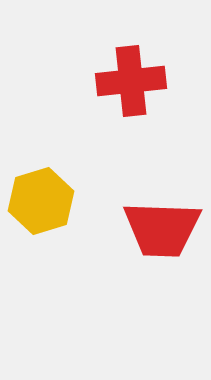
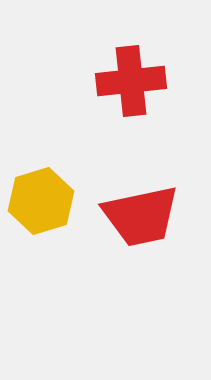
red trapezoid: moved 21 px left, 13 px up; rotated 14 degrees counterclockwise
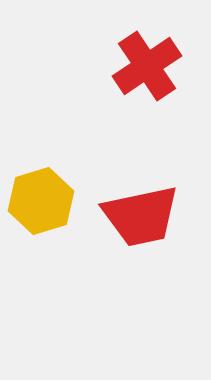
red cross: moved 16 px right, 15 px up; rotated 28 degrees counterclockwise
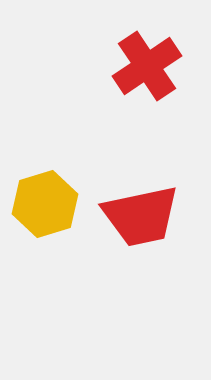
yellow hexagon: moved 4 px right, 3 px down
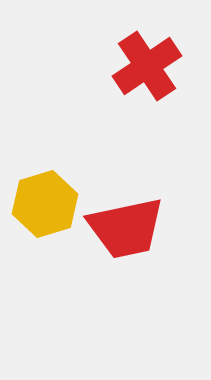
red trapezoid: moved 15 px left, 12 px down
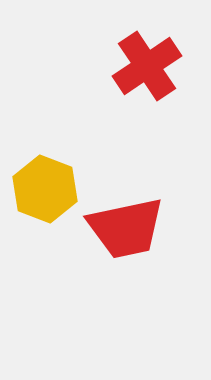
yellow hexagon: moved 15 px up; rotated 22 degrees counterclockwise
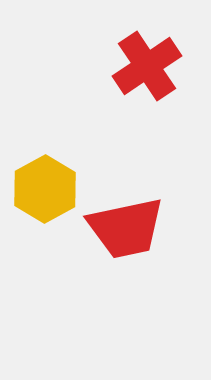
yellow hexagon: rotated 10 degrees clockwise
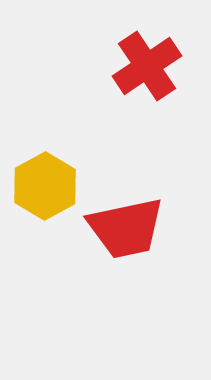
yellow hexagon: moved 3 px up
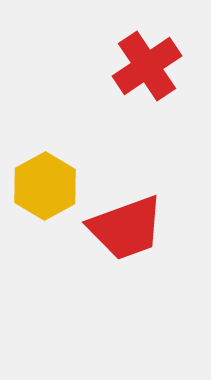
red trapezoid: rotated 8 degrees counterclockwise
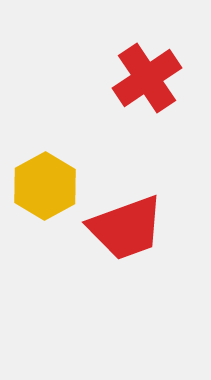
red cross: moved 12 px down
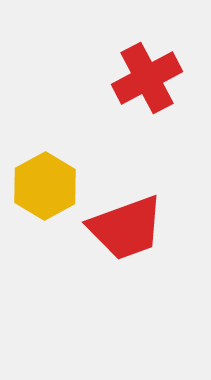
red cross: rotated 6 degrees clockwise
